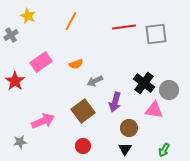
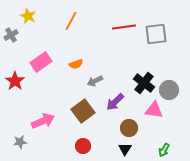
purple arrow: rotated 30 degrees clockwise
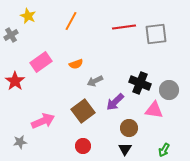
black cross: moved 4 px left; rotated 15 degrees counterclockwise
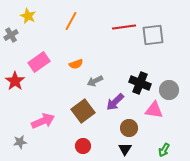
gray square: moved 3 px left, 1 px down
pink rectangle: moved 2 px left
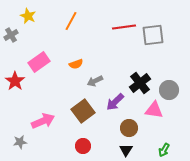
black cross: rotated 30 degrees clockwise
black triangle: moved 1 px right, 1 px down
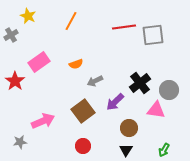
pink triangle: moved 2 px right
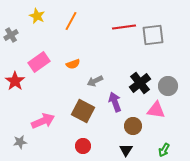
yellow star: moved 9 px right
orange semicircle: moved 3 px left
gray circle: moved 1 px left, 4 px up
purple arrow: rotated 114 degrees clockwise
brown square: rotated 25 degrees counterclockwise
brown circle: moved 4 px right, 2 px up
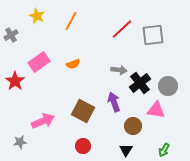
red line: moved 2 px left, 2 px down; rotated 35 degrees counterclockwise
gray arrow: moved 24 px right, 11 px up; rotated 147 degrees counterclockwise
purple arrow: moved 1 px left
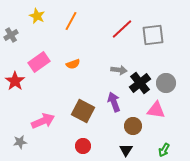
gray circle: moved 2 px left, 3 px up
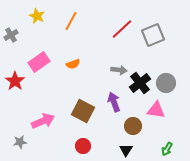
gray square: rotated 15 degrees counterclockwise
green arrow: moved 3 px right, 1 px up
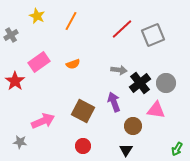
gray star: rotated 16 degrees clockwise
green arrow: moved 10 px right
